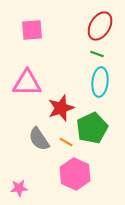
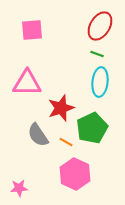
gray semicircle: moved 1 px left, 4 px up
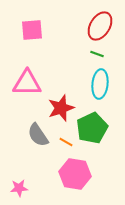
cyan ellipse: moved 2 px down
pink hexagon: rotated 16 degrees counterclockwise
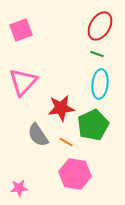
pink square: moved 11 px left; rotated 15 degrees counterclockwise
pink triangle: moved 4 px left, 1 px up; rotated 48 degrees counterclockwise
red star: rotated 12 degrees clockwise
green pentagon: moved 1 px right, 3 px up
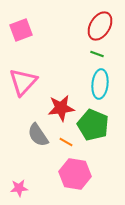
green pentagon: rotated 24 degrees counterclockwise
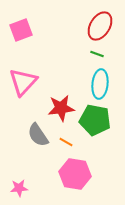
green pentagon: moved 2 px right, 5 px up; rotated 12 degrees counterclockwise
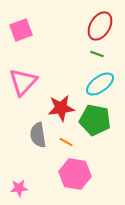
cyan ellipse: rotated 48 degrees clockwise
gray semicircle: rotated 25 degrees clockwise
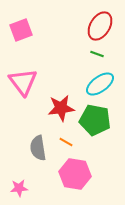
pink triangle: rotated 20 degrees counterclockwise
gray semicircle: moved 13 px down
